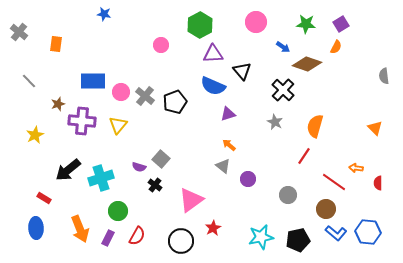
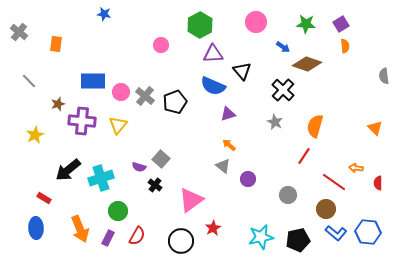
orange semicircle at (336, 47): moved 9 px right, 1 px up; rotated 32 degrees counterclockwise
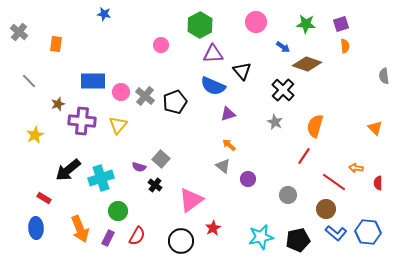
purple square at (341, 24): rotated 14 degrees clockwise
